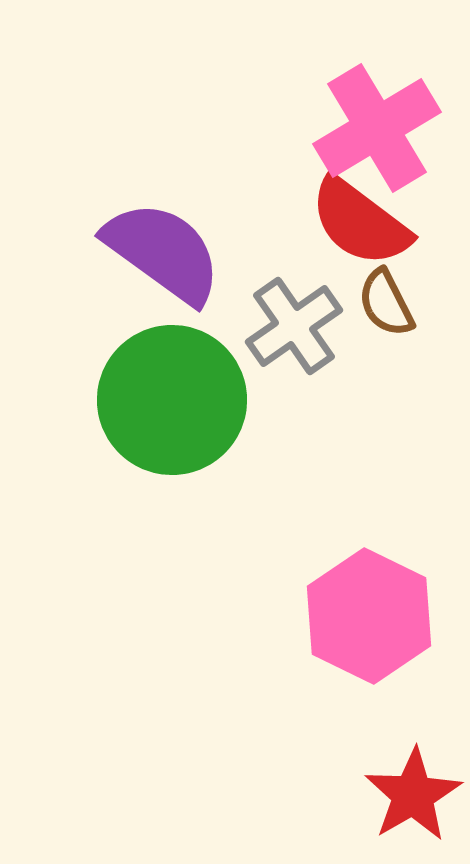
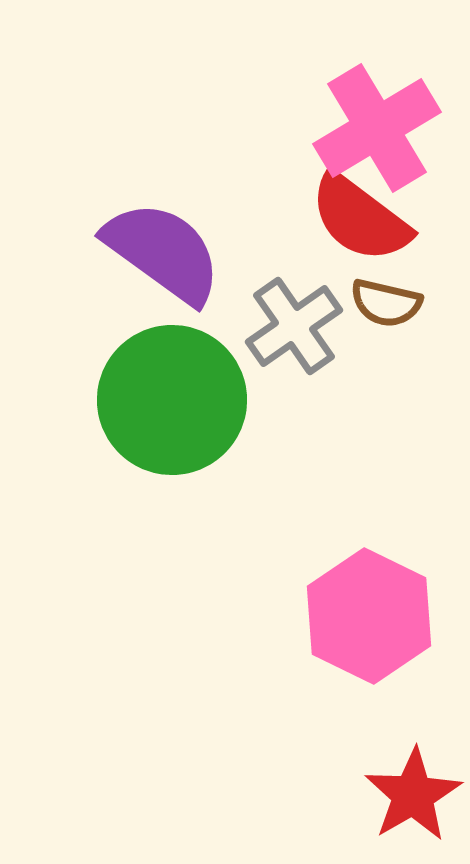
red semicircle: moved 4 px up
brown semicircle: rotated 50 degrees counterclockwise
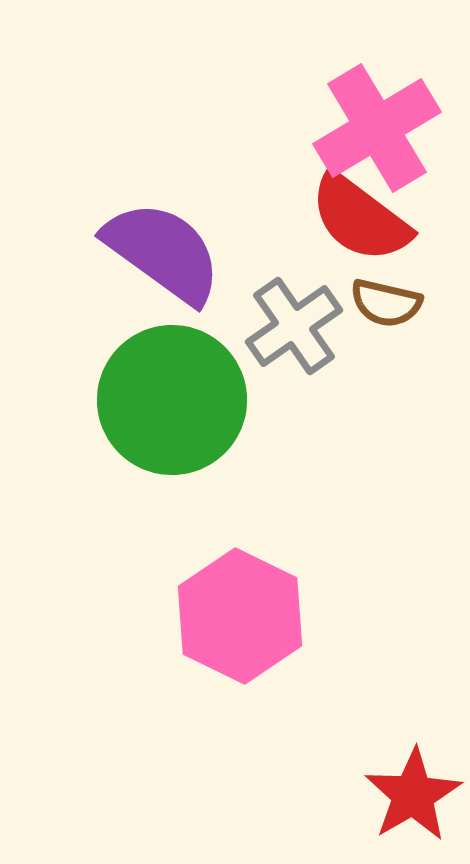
pink hexagon: moved 129 px left
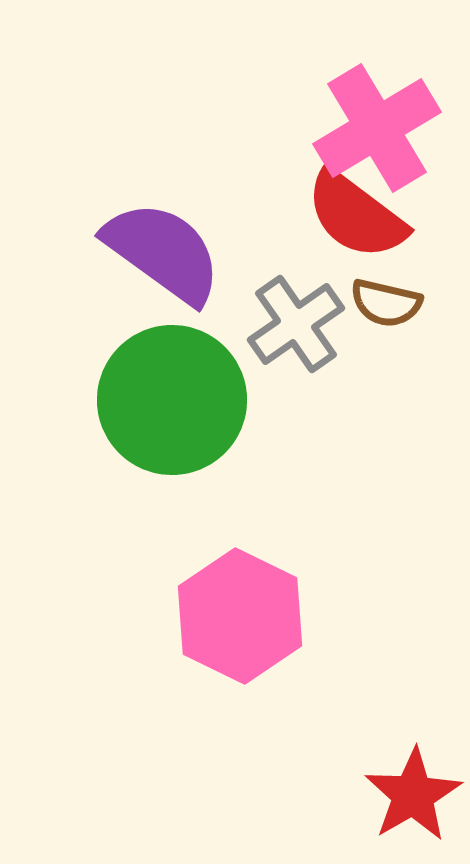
red semicircle: moved 4 px left, 3 px up
gray cross: moved 2 px right, 2 px up
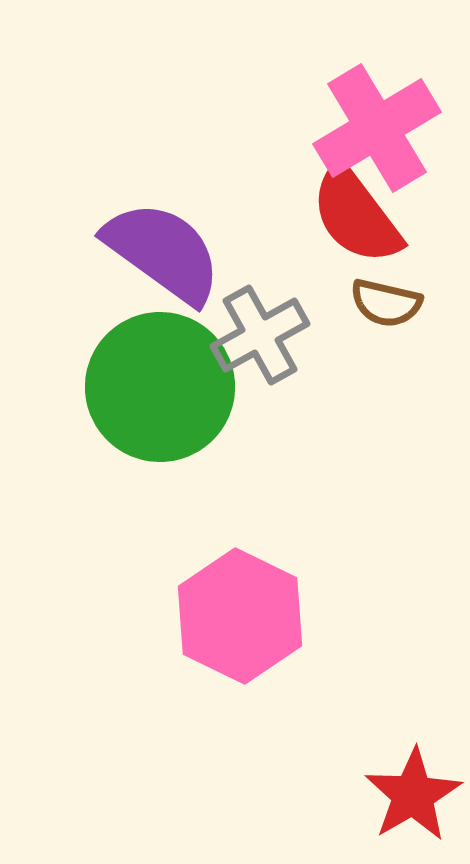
red semicircle: rotated 16 degrees clockwise
gray cross: moved 36 px left, 11 px down; rotated 6 degrees clockwise
green circle: moved 12 px left, 13 px up
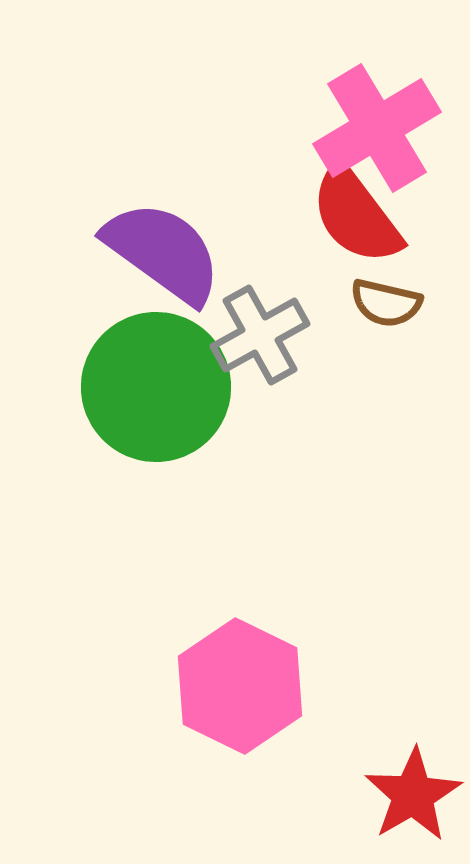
green circle: moved 4 px left
pink hexagon: moved 70 px down
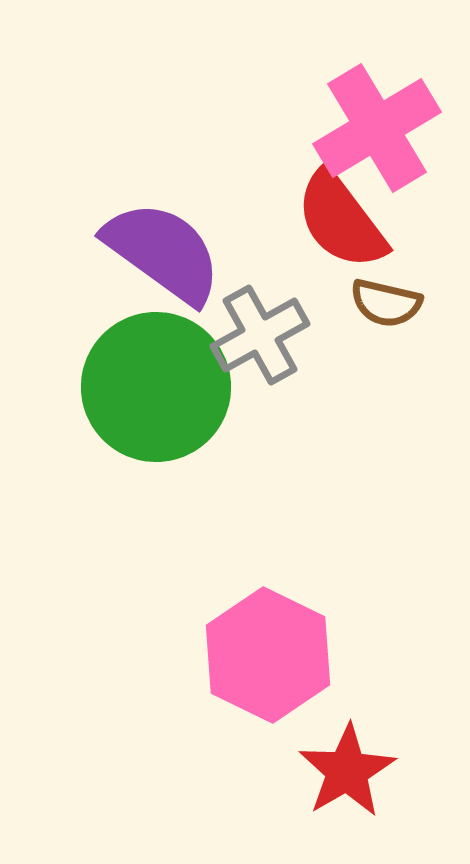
red semicircle: moved 15 px left, 5 px down
pink hexagon: moved 28 px right, 31 px up
red star: moved 66 px left, 24 px up
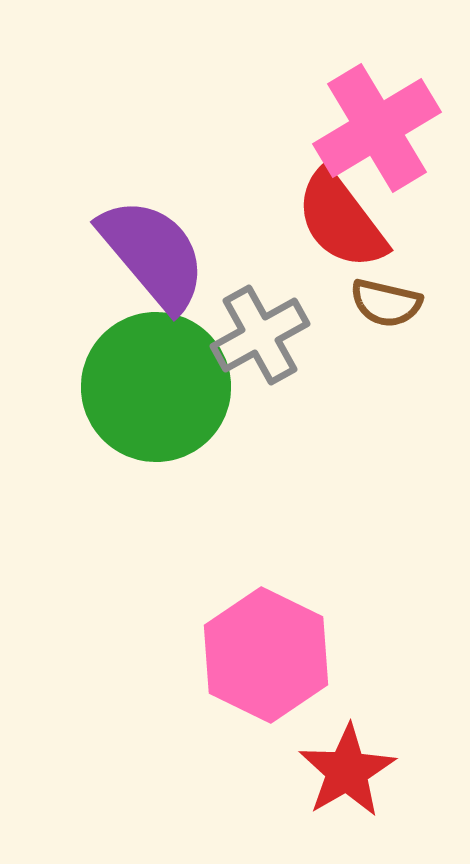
purple semicircle: moved 10 px left, 2 px down; rotated 14 degrees clockwise
pink hexagon: moved 2 px left
